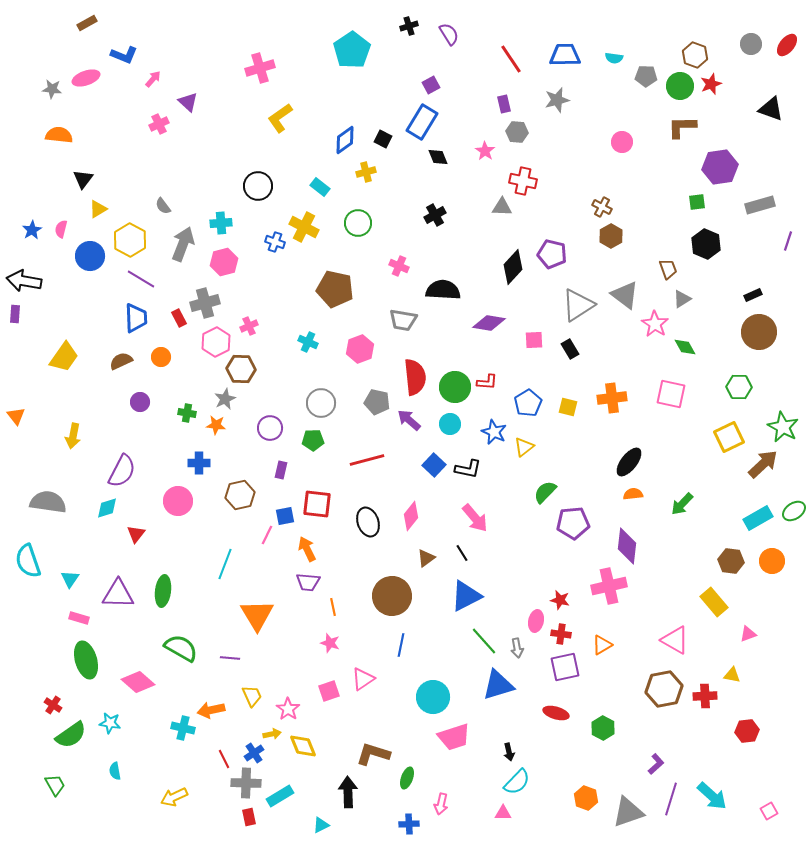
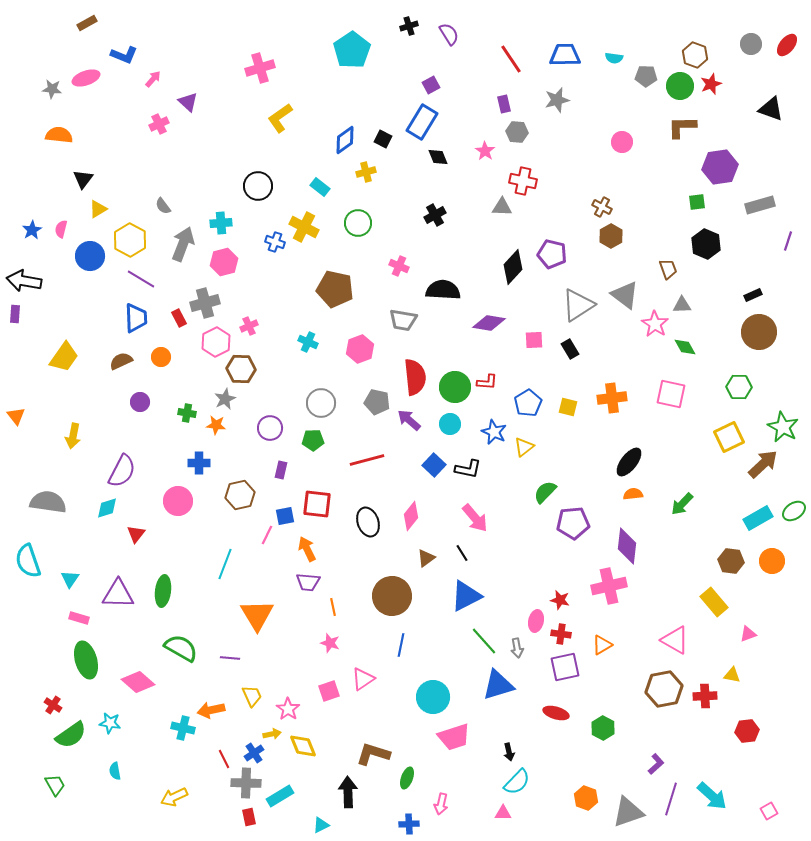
gray triangle at (682, 299): moved 6 px down; rotated 30 degrees clockwise
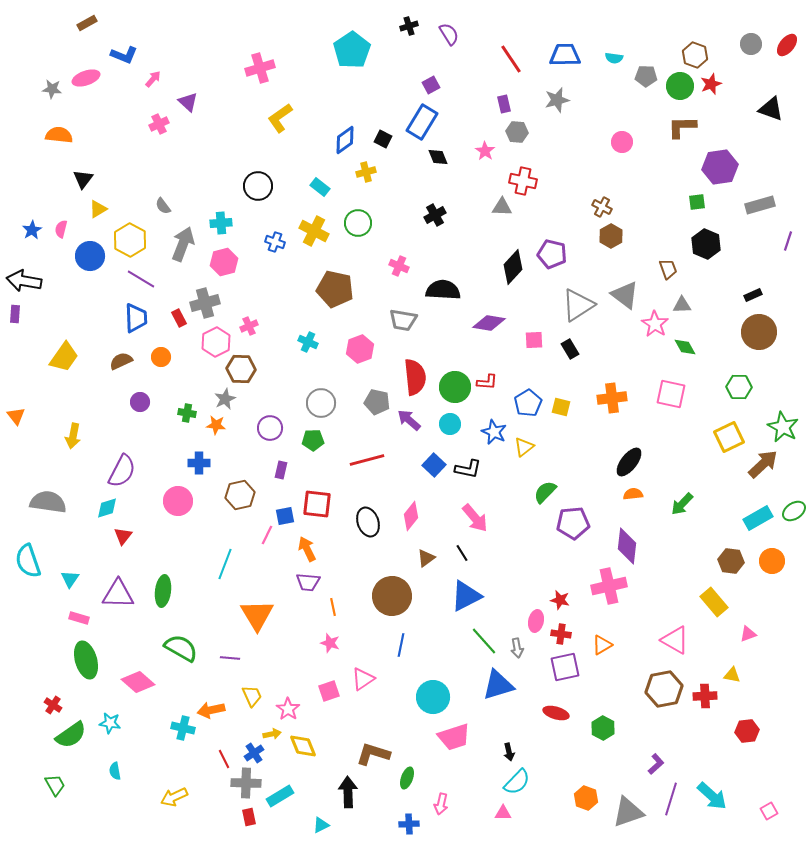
yellow cross at (304, 227): moved 10 px right, 4 px down
yellow square at (568, 407): moved 7 px left
red triangle at (136, 534): moved 13 px left, 2 px down
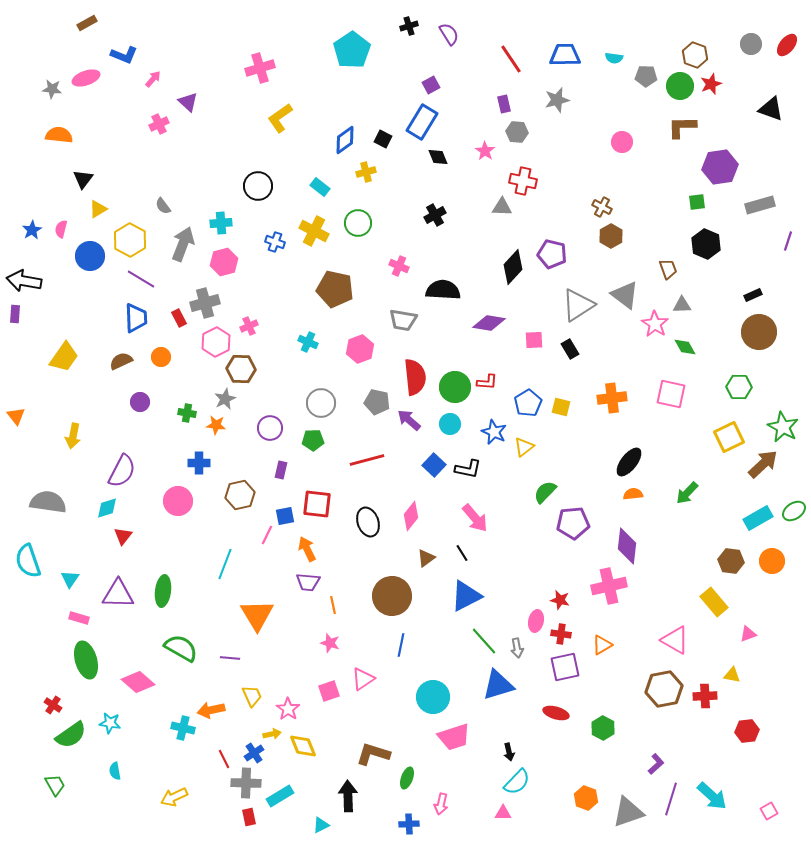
green arrow at (682, 504): moved 5 px right, 11 px up
orange line at (333, 607): moved 2 px up
black arrow at (348, 792): moved 4 px down
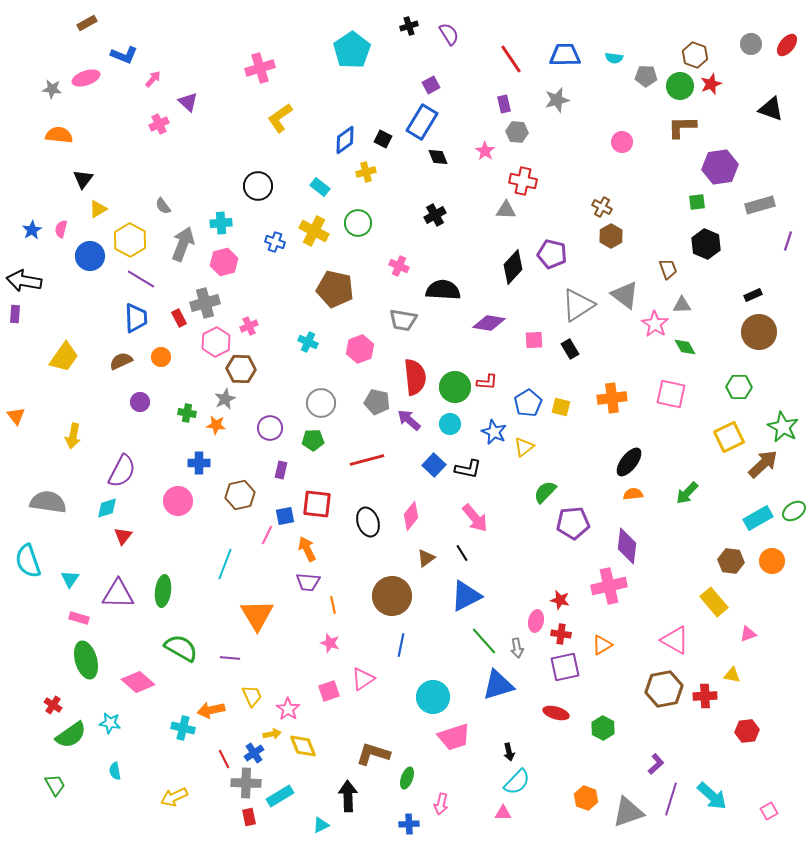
gray triangle at (502, 207): moved 4 px right, 3 px down
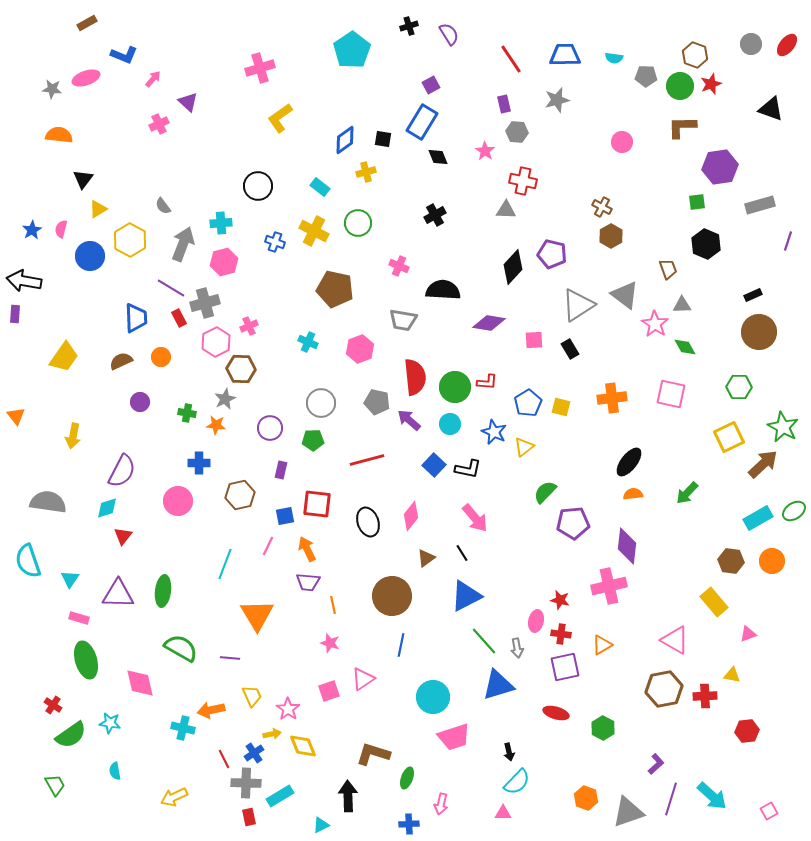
black square at (383, 139): rotated 18 degrees counterclockwise
purple line at (141, 279): moved 30 px right, 9 px down
pink line at (267, 535): moved 1 px right, 11 px down
pink diamond at (138, 682): moved 2 px right, 1 px down; rotated 36 degrees clockwise
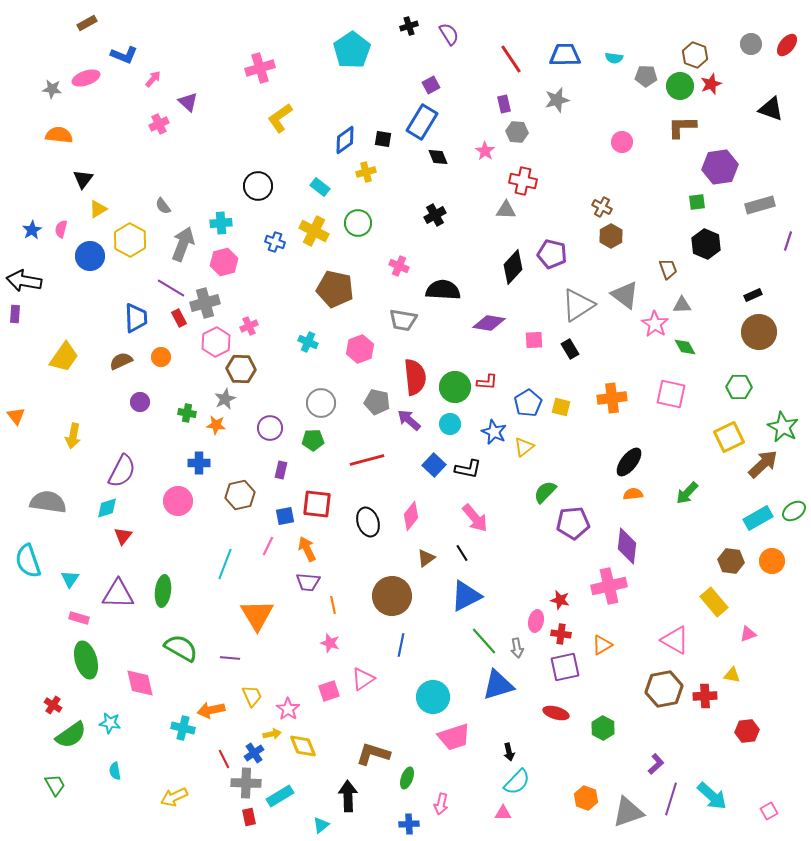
cyan triangle at (321, 825): rotated 12 degrees counterclockwise
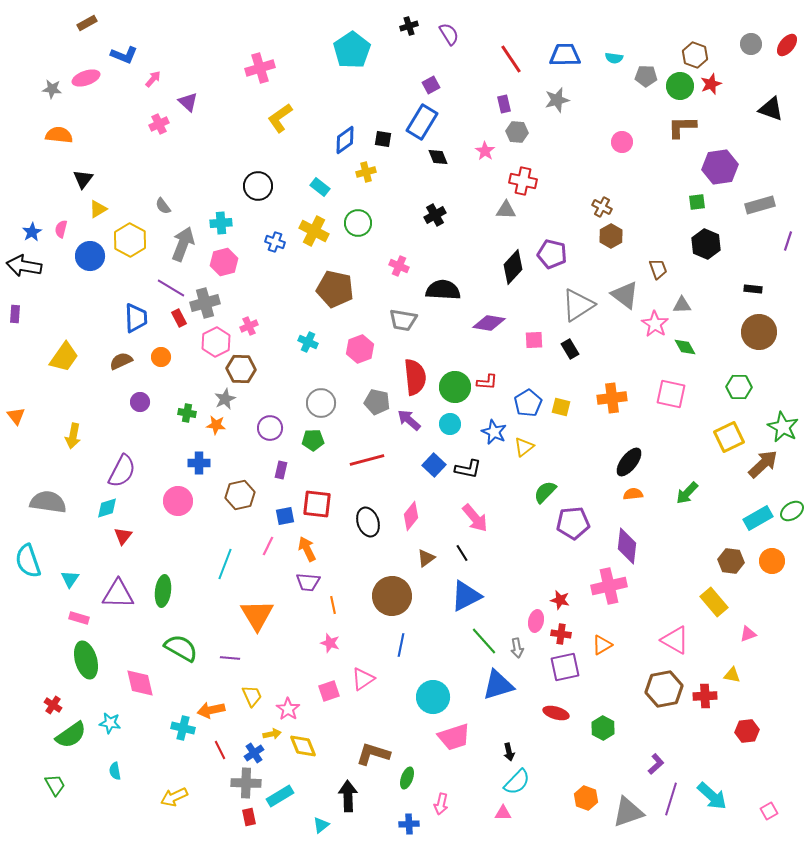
blue star at (32, 230): moved 2 px down
brown trapezoid at (668, 269): moved 10 px left
black arrow at (24, 281): moved 15 px up
black rectangle at (753, 295): moved 6 px up; rotated 30 degrees clockwise
green ellipse at (794, 511): moved 2 px left
red line at (224, 759): moved 4 px left, 9 px up
